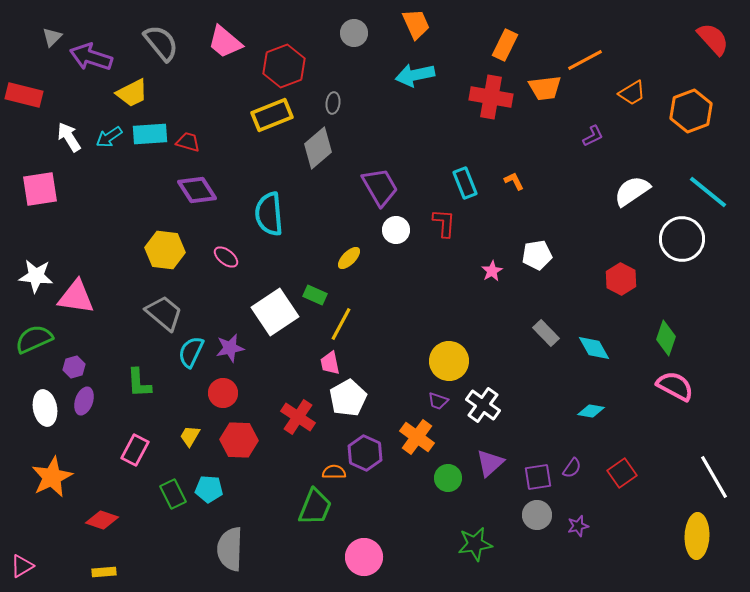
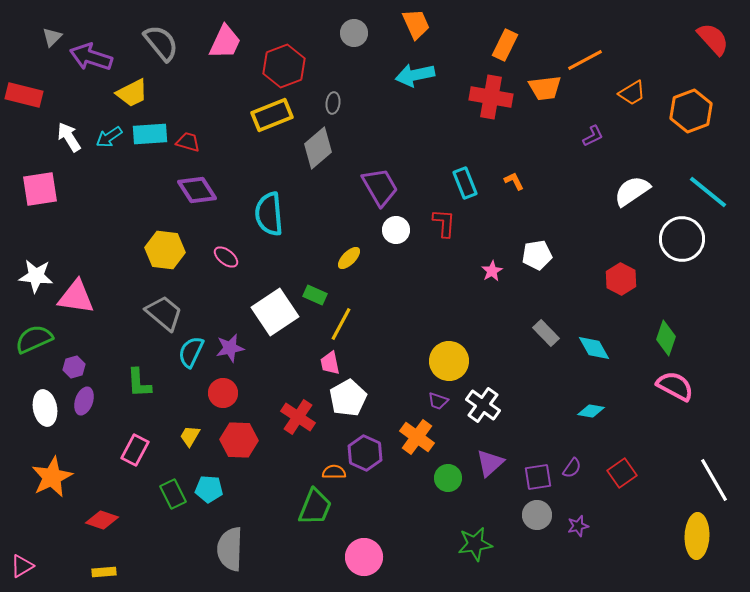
pink trapezoid at (225, 42): rotated 105 degrees counterclockwise
white line at (714, 477): moved 3 px down
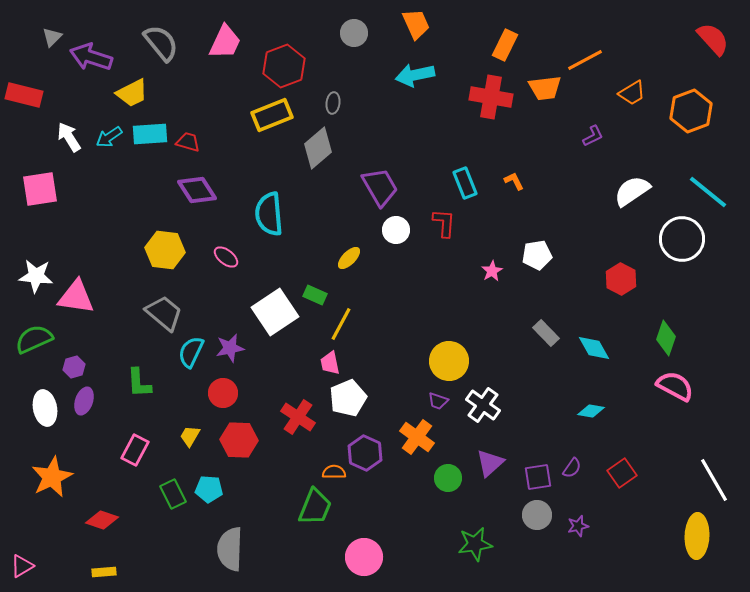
white pentagon at (348, 398): rotated 6 degrees clockwise
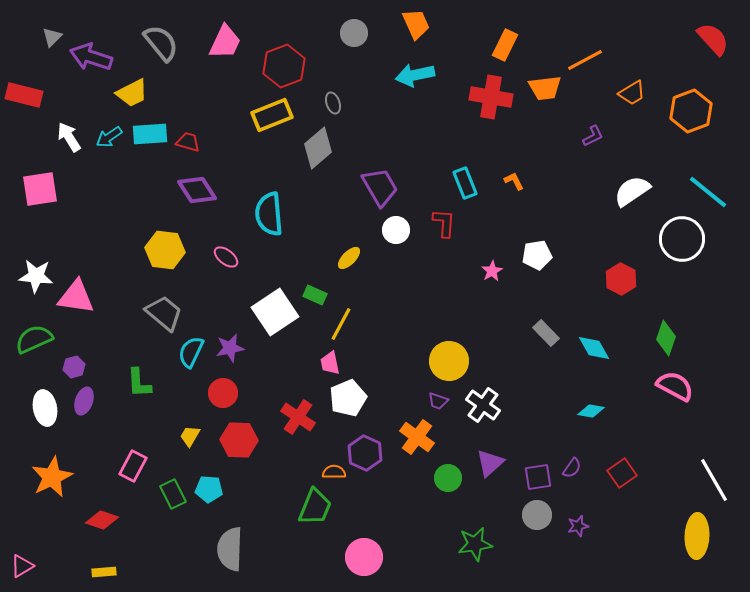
gray ellipse at (333, 103): rotated 25 degrees counterclockwise
pink rectangle at (135, 450): moved 2 px left, 16 px down
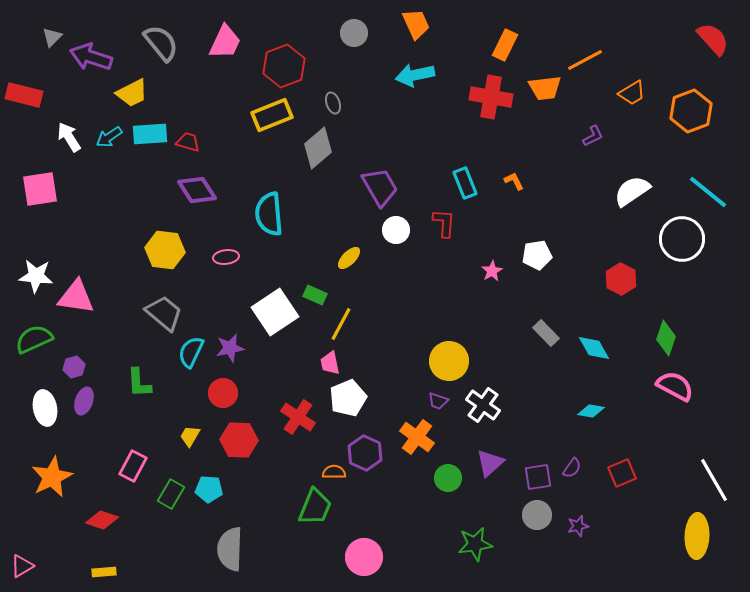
pink ellipse at (226, 257): rotated 45 degrees counterclockwise
red square at (622, 473): rotated 12 degrees clockwise
green rectangle at (173, 494): moved 2 px left; rotated 56 degrees clockwise
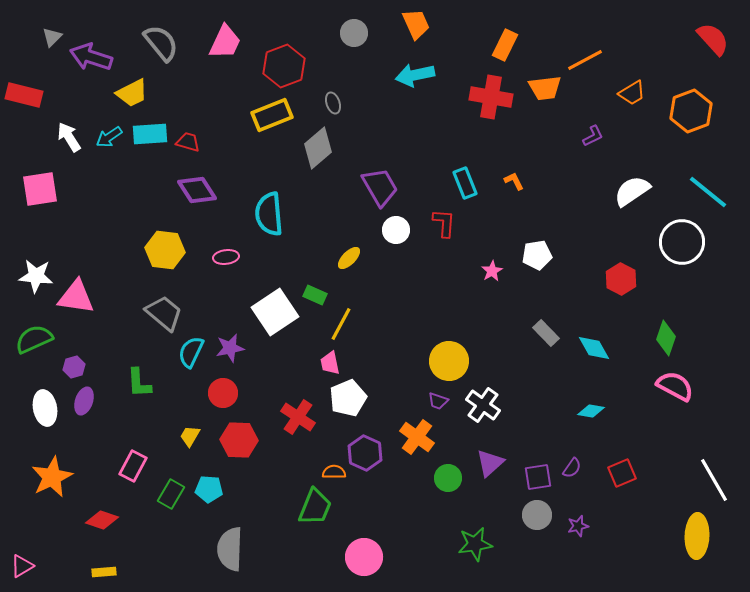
white circle at (682, 239): moved 3 px down
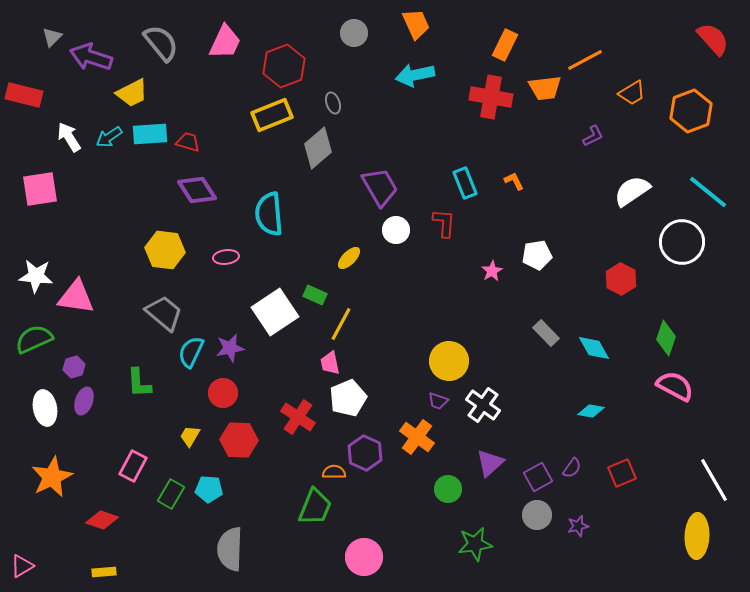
purple square at (538, 477): rotated 20 degrees counterclockwise
green circle at (448, 478): moved 11 px down
